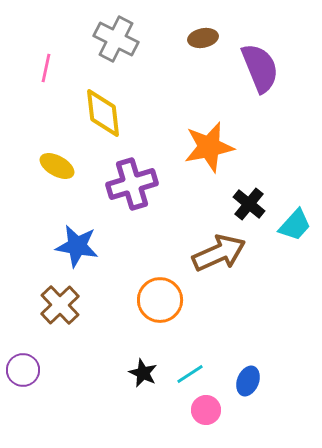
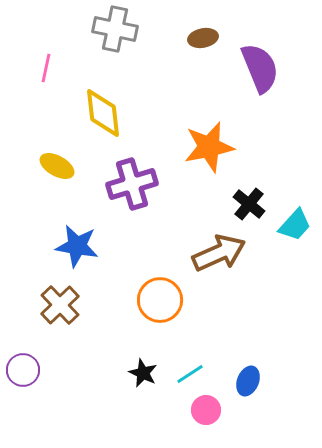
gray cross: moved 1 px left, 10 px up; rotated 15 degrees counterclockwise
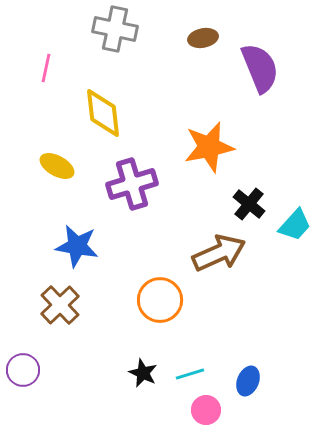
cyan line: rotated 16 degrees clockwise
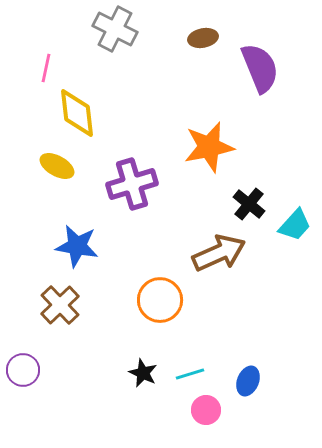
gray cross: rotated 15 degrees clockwise
yellow diamond: moved 26 px left
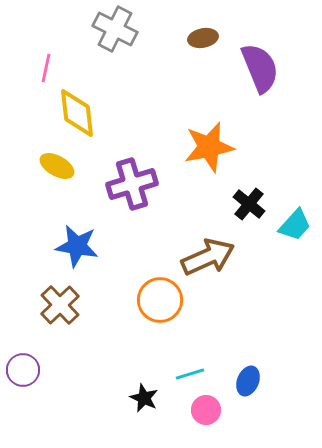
brown arrow: moved 11 px left, 4 px down
black star: moved 1 px right, 25 px down
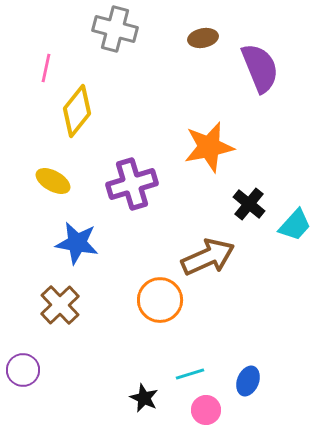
gray cross: rotated 12 degrees counterclockwise
yellow diamond: moved 2 px up; rotated 45 degrees clockwise
yellow ellipse: moved 4 px left, 15 px down
blue star: moved 3 px up
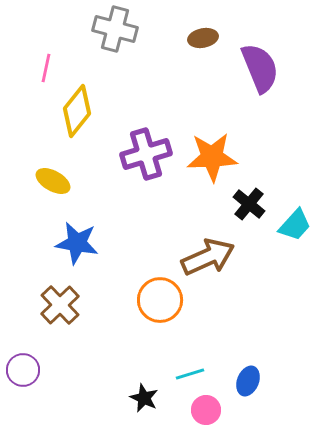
orange star: moved 3 px right, 10 px down; rotated 9 degrees clockwise
purple cross: moved 14 px right, 30 px up
